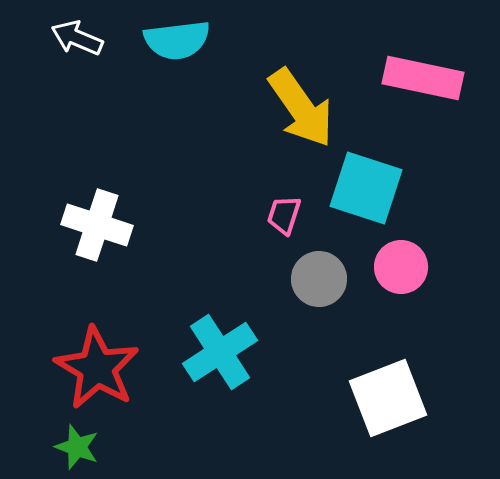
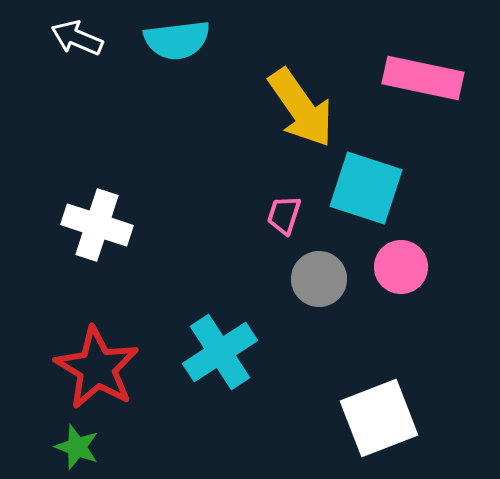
white square: moved 9 px left, 20 px down
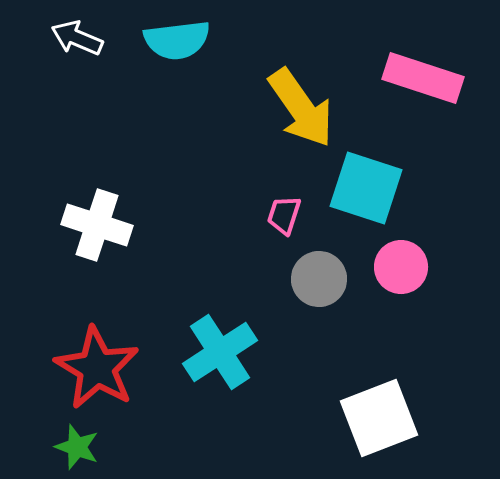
pink rectangle: rotated 6 degrees clockwise
